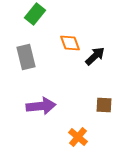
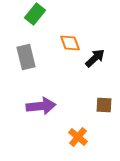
black arrow: moved 2 px down
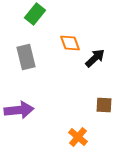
purple arrow: moved 22 px left, 4 px down
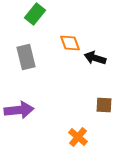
black arrow: rotated 120 degrees counterclockwise
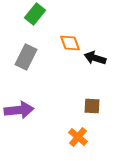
gray rectangle: rotated 40 degrees clockwise
brown square: moved 12 px left, 1 px down
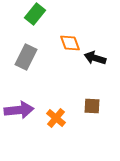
orange cross: moved 22 px left, 19 px up
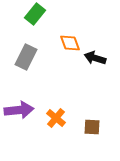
brown square: moved 21 px down
